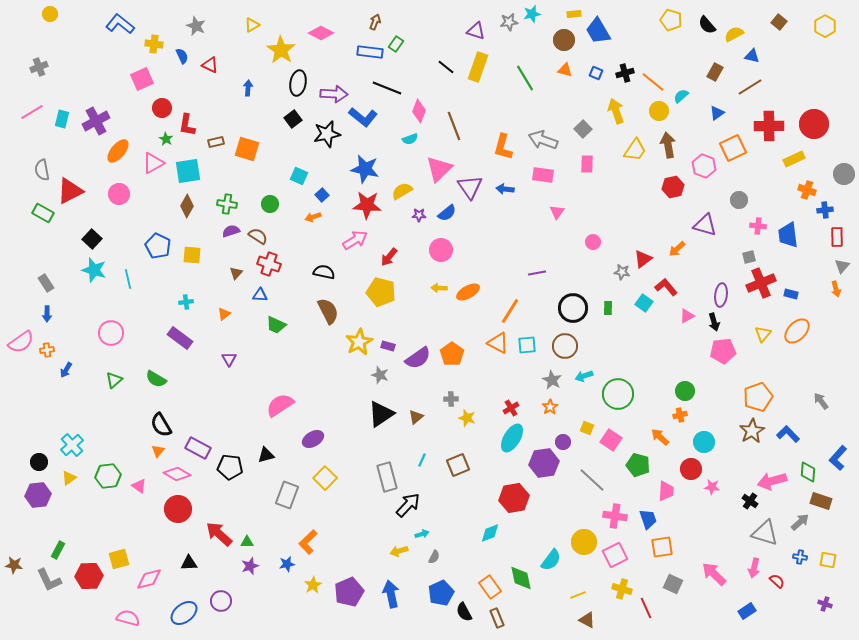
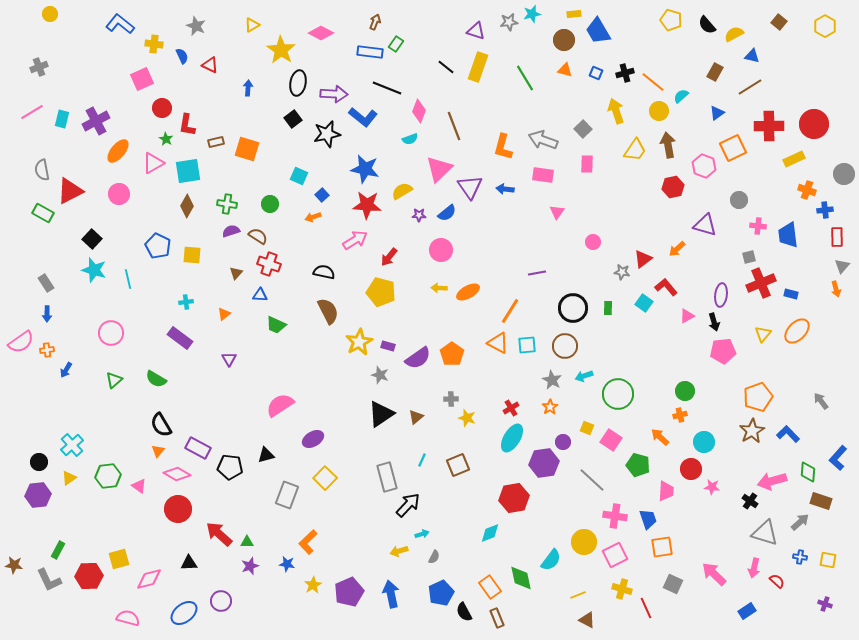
blue star at (287, 564): rotated 21 degrees clockwise
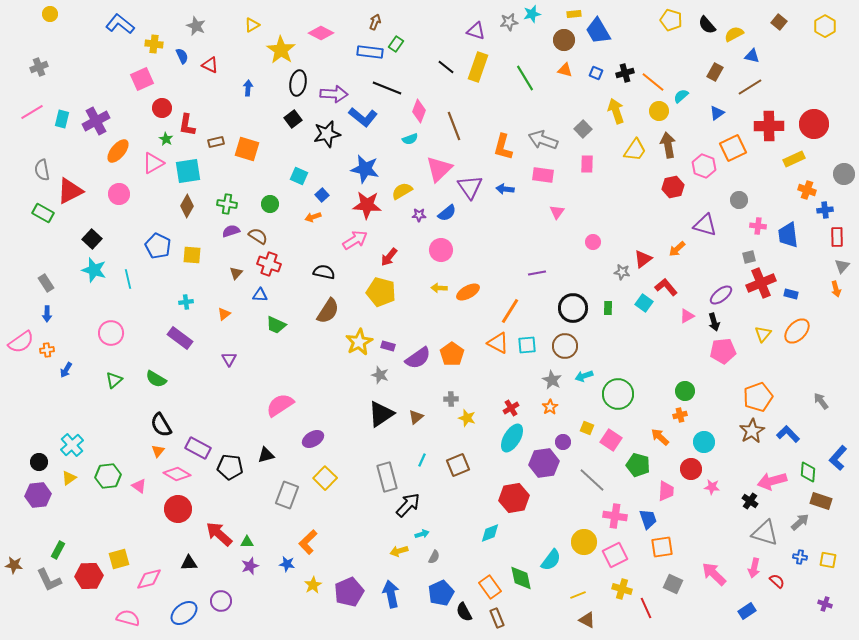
purple ellipse at (721, 295): rotated 45 degrees clockwise
brown semicircle at (328, 311): rotated 60 degrees clockwise
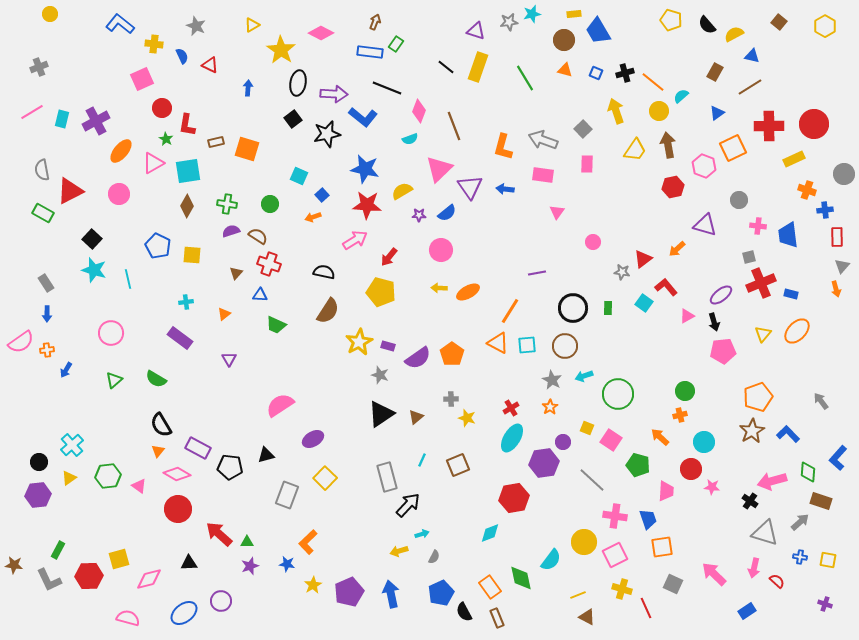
orange ellipse at (118, 151): moved 3 px right
brown triangle at (587, 620): moved 3 px up
